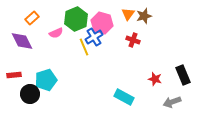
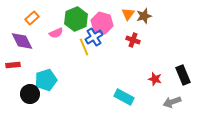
red rectangle: moved 1 px left, 10 px up
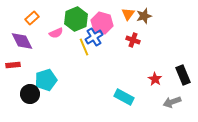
red star: rotated 16 degrees clockwise
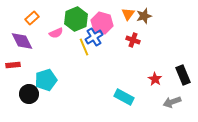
black circle: moved 1 px left
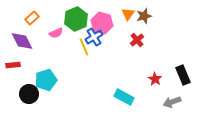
red cross: moved 4 px right; rotated 32 degrees clockwise
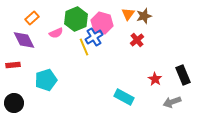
purple diamond: moved 2 px right, 1 px up
black circle: moved 15 px left, 9 px down
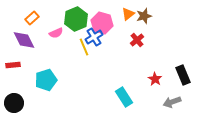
orange triangle: rotated 16 degrees clockwise
cyan rectangle: rotated 30 degrees clockwise
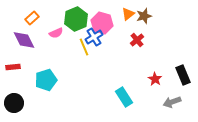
red rectangle: moved 2 px down
